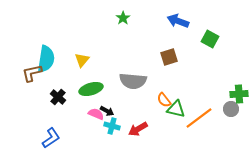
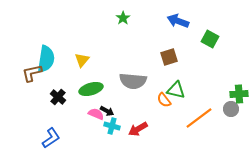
green triangle: moved 19 px up
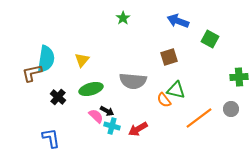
green cross: moved 17 px up
pink semicircle: moved 2 px down; rotated 21 degrees clockwise
blue L-shape: rotated 65 degrees counterclockwise
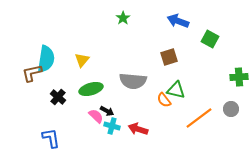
red arrow: rotated 48 degrees clockwise
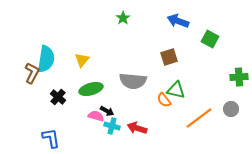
brown L-shape: rotated 130 degrees clockwise
pink semicircle: rotated 28 degrees counterclockwise
red arrow: moved 1 px left, 1 px up
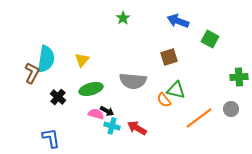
pink semicircle: moved 2 px up
red arrow: rotated 12 degrees clockwise
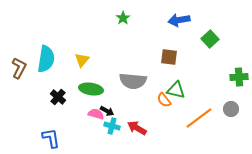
blue arrow: moved 1 px right, 1 px up; rotated 30 degrees counterclockwise
green square: rotated 18 degrees clockwise
brown square: rotated 24 degrees clockwise
brown L-shape: moved 13 px left, 5 px up
green ellipse: rotated 25 degrees clockwise
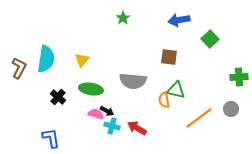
orange semicircle: rotated 28 degrees clockwise
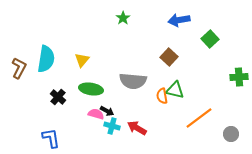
brown square: rotated 36 degrees clockwise
green triangle: moved 1 px left
orange semicircle: moved 2 px left, 4 px up
gray circle: moved 25 px down
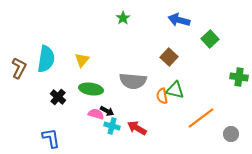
blue arrow: rotated 25 degrees clockwise
green cross: rotated 12 degrees clockwise
orange line: moved 2 px right
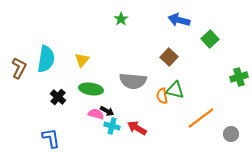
green star: moved 2 px left, 1 px down
green cross: rotated 24 degrees counterclockwise
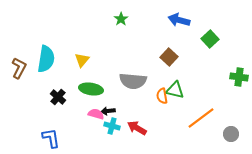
green cross: rotated 24 degrees clockwise
black arrow: moved 1 px right; rotated 144 degrees clockwise
